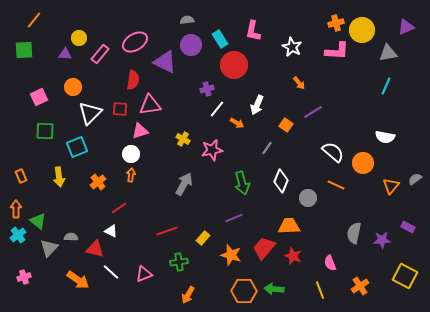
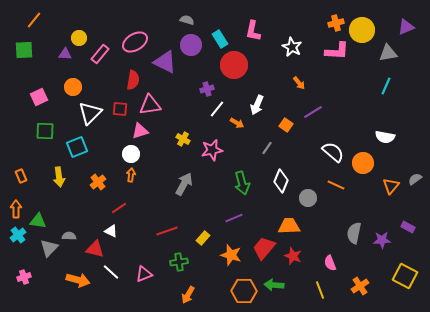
gray semicircle at (187, 20): rotated 24 degrees clockwise
green triangle at (38, 221): rotated 30 degrees counterclockwise
gray semicircle at (71, 237): moved 2 px left, 1 px up
orange arrow at (78, 280): rotated 20 degrees counterclockwise
green arrow at (274, 289): moved 4 px up
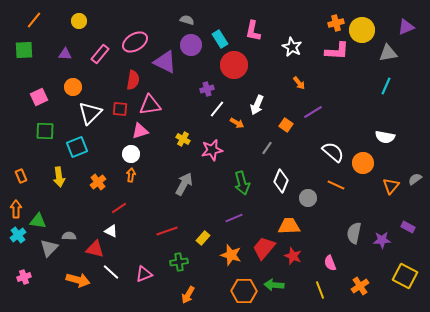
yellow circle at (79, 38): moved 17 px up
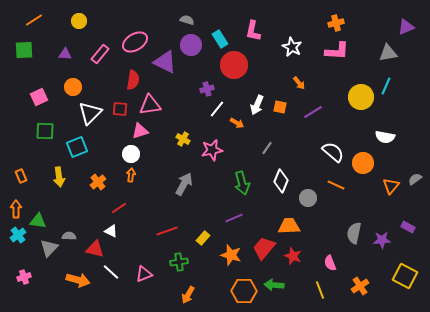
orange line at (34, 20): rotated 18 degrees clockwise
yellow circle at (362, 30): moved 1 px left, 67 px down
orange square at (286, 125): moved 6 px left, 18 px up; rotated 24 degrees counterclockwise
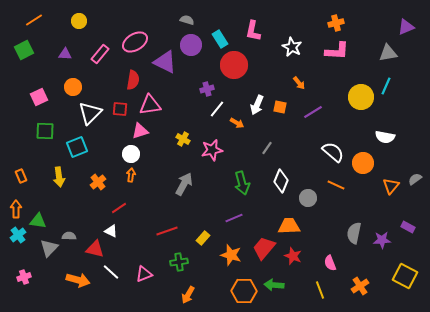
green square at (24, 50): rotated 24 degrees counterclockwise
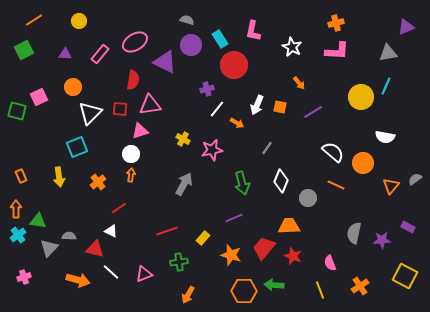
green square at (45, 131): moved 28 px left, 20 px up; rotated 12 degrees clockwise
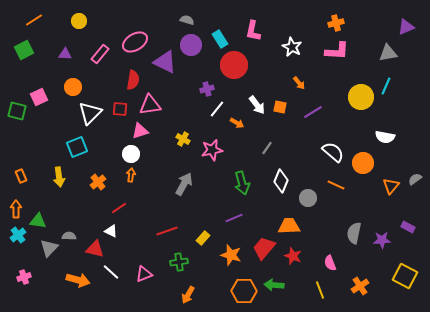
white arrow at (257, 105): rotated 60 degrees counterclockwise
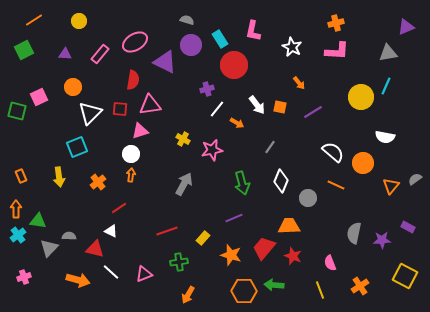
gray line at (267, 148): moved 3 px right, 1 px up
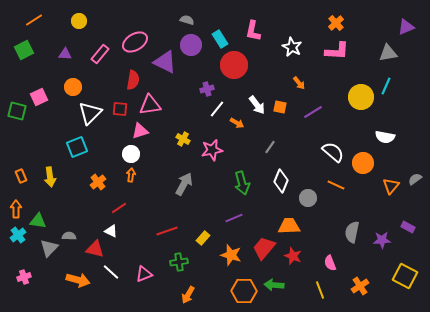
orange cross at (336, 23): rotated 28 degrees counterclockwise
yellow arrow at (59, 177): moved 9 px left
gray semicircle at (354, 233): moved 2 px left, 1 px up
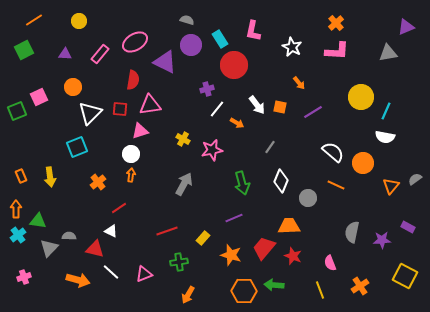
cyan line at (386, 86): moved 25 px down
green square at (17, 111): rotated 36 degrees counterclockwise
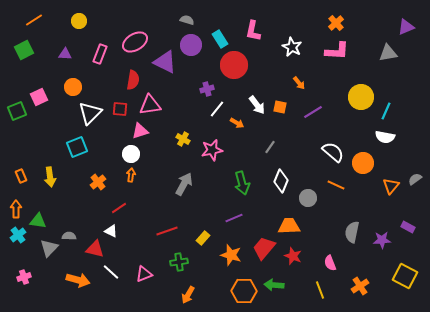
pink rectangle at (100, 54): rotated 18 degrees counterclockwise
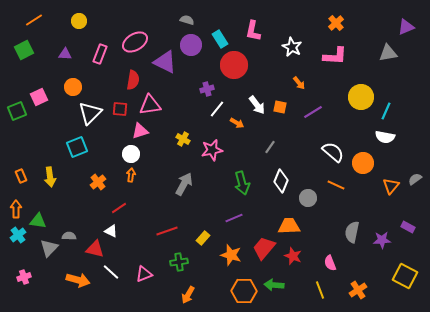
pink L-shape at (337, 51): moved 2 px left, 5 px down
orange cross at (360, 286): moved 2 px left, 4 px down
